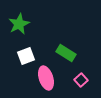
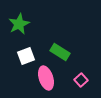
green rectangle: moved 6 px left, 1 px up
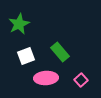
green rectangle: rotated 18 degrees clockwise
pink ellipse: rotated 75 degrees counterclockwise
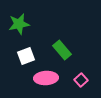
green star: rotated 15 degrees clockwise
green rectangle: moved 2 px right, 2 px up
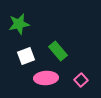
green rectangle: moved 4 px left, 1 px down
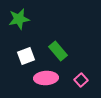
green star: moved 5 px up
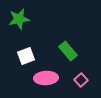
green rectangle: moved 10 px right
